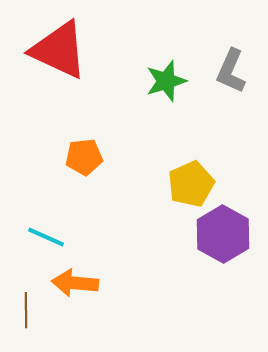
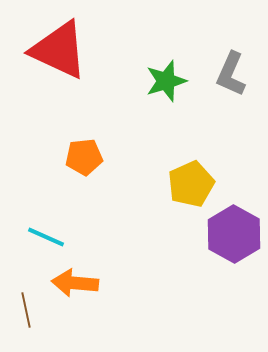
gray L-shape: moved 3 px down
purple hexagon: moved 11 px right
brown line: rotated 12 degrees counterclockwise
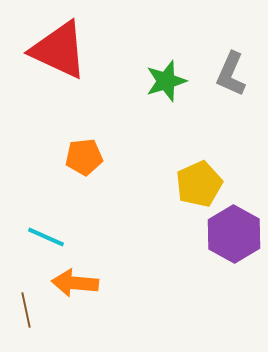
yellow pentagon: moved 8 px right
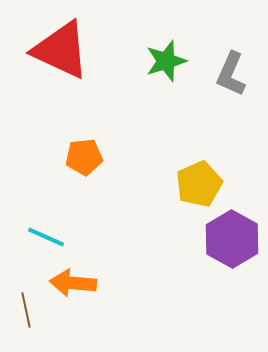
red triangle: moved 2 px right
green star: moved 20 px up
purple hexagon: moved 2 px left, 5 px down
orange arrow: moved 2 px left
